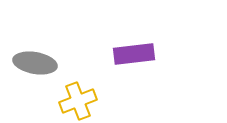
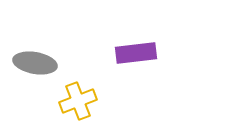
purple rectangle: moved 2 px right, 1 px up
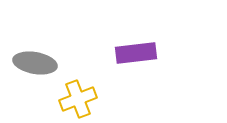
yellow cross: moved 2 px up
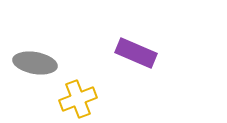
purple rectangle: rotated 30 degrees clockwise
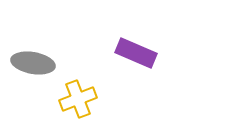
gray ellipse: moved 2 px left
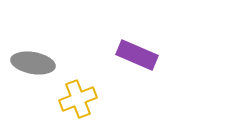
purple rectangle: moved 1 px right, 2 px down
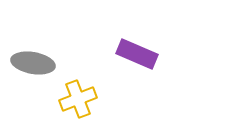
purple rectangle: moved 1 px up
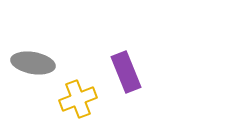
purple rectangle: moved 11 px left, 18 px down; rotated 45 degrees clockwise
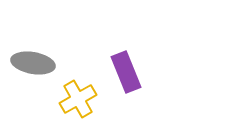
yellow cross: rotated 9 degrees counterclockwise
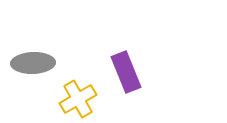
gray ellipse: rotated 12 degrees counterclockwise
